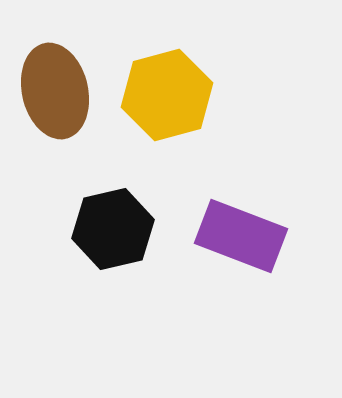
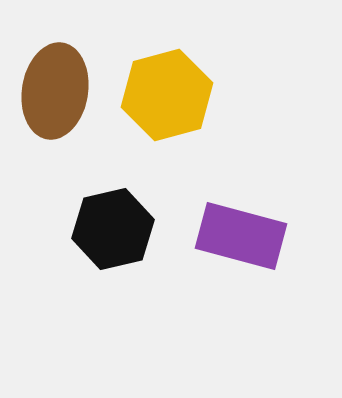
brown ellipse: rotated 22 degrees clockwise
purple rectangle: rotated 6 degrees counterclockwise
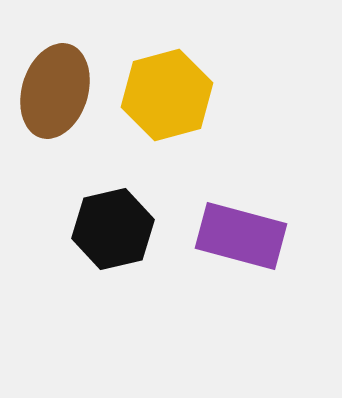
brown ellipse: rotated 8 degrees clockwise
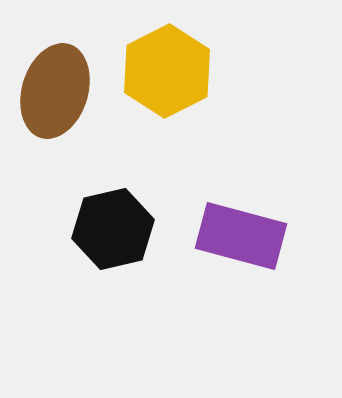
yellow hexagon: moved 24 px up; rotated 12 degrees counterclockwise
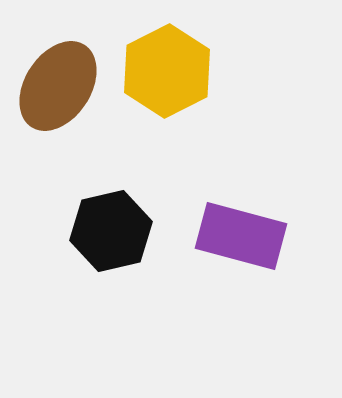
brown ellipse: moved 3 px right, 5 px up; rotated 16 degrees clockwise
black hexagon: moved 2 px left, 2 px down
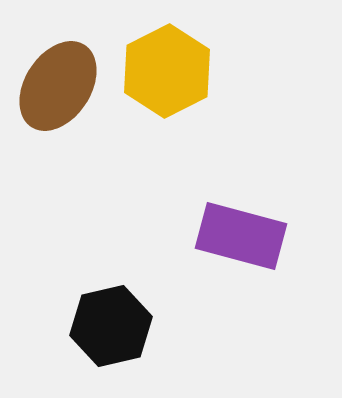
black hexagon: moved 95 px down
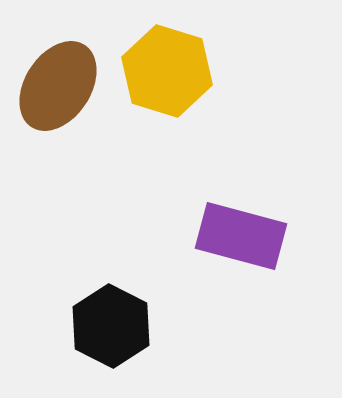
yellow hexagon: rotated 16 degrees counterclockwise
black hexagon: rotated 20 degrees counterclockwise
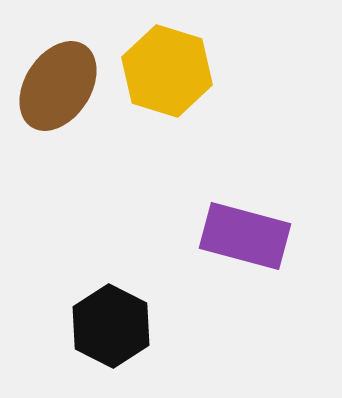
purple rectangle: moved 4 px right
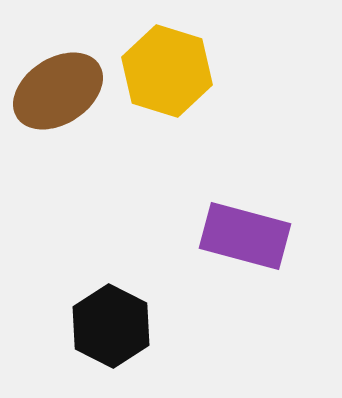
brown ellipse: moved 5 px down; rotated 24 degrees clockwise
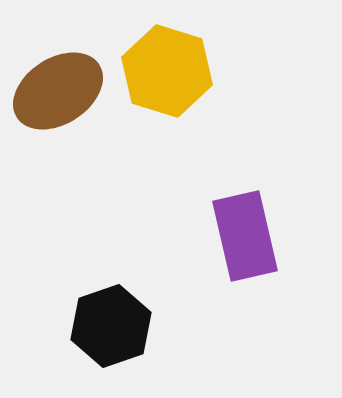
purple rectangle: rotated 62 degrees clockwise
black hexagon: rotated 14 degrees clockwise
